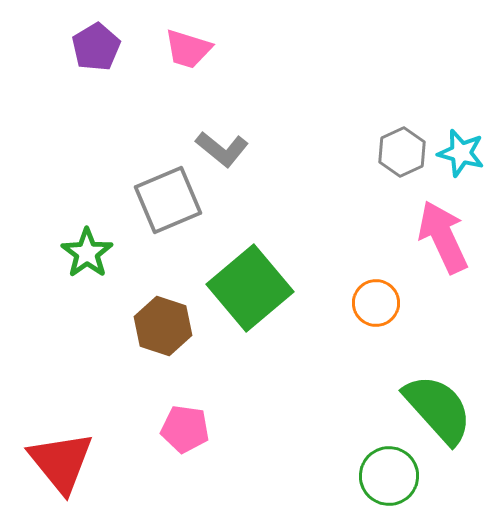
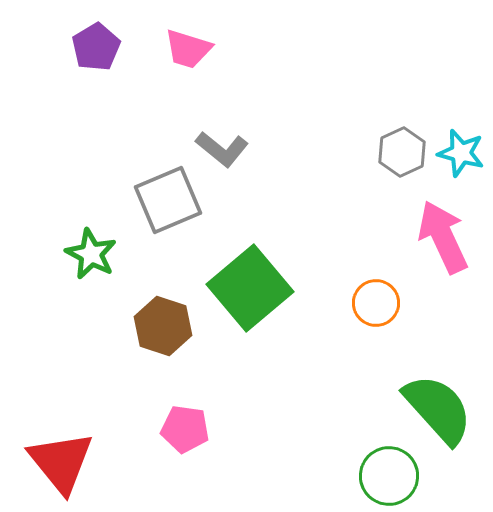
green star: moved 4 px right, 1 px down; rotated 9 degrees counterclockwise
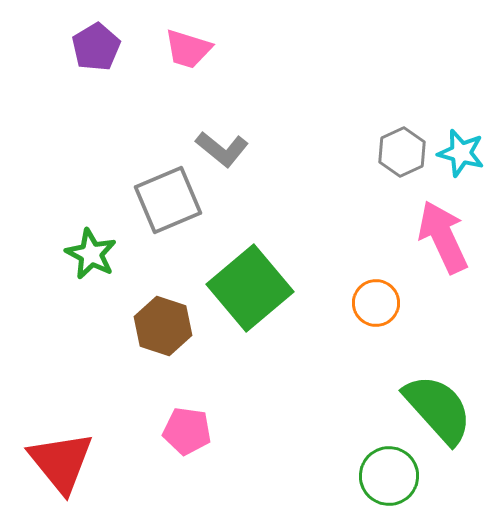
pink pentagon: moved 2 px right, 2 px down
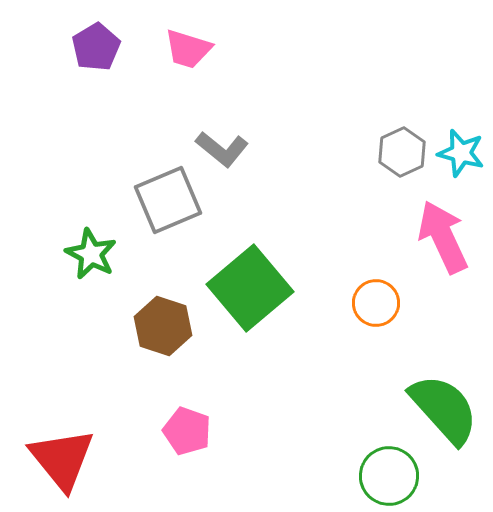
green semicircle: moved 6 px right
pink pentagon: rotated 12 degrees clockwise
red triangle: moved 1 px right, 3 px up
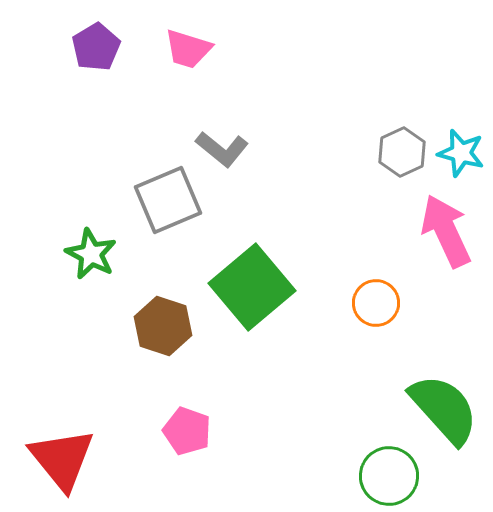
pink arrow: moved 3 px right, 6 px up
green square: moved 2 px right, 1 px up
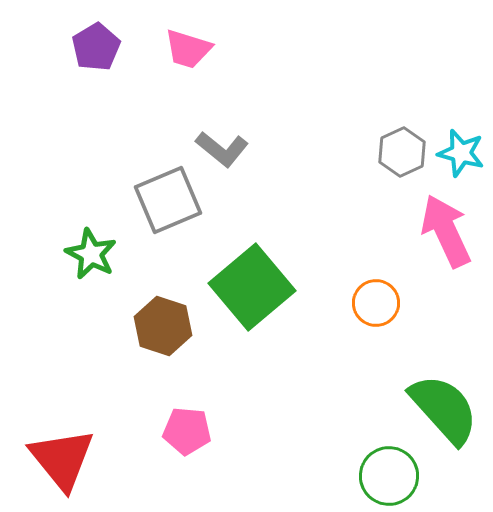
pink pentagon: rotated 15 degrees counterclockwise
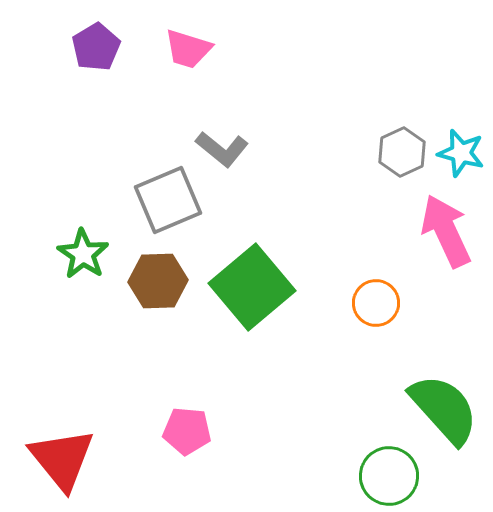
green star: moved 8 px left; rotated 6 degrees clockwise
brown hexagon: moved 5 px left, 45 px up; rotated 20 degrees counterclockwise
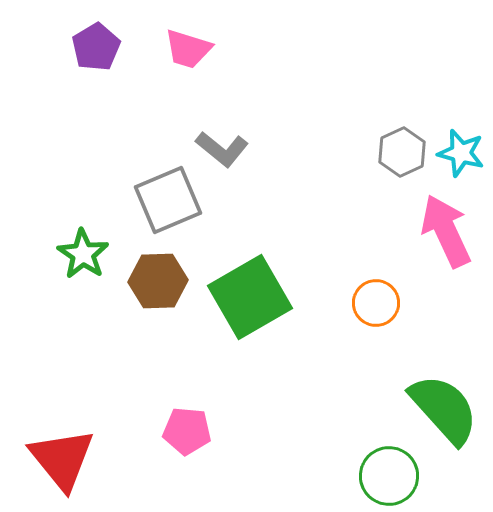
green square: moved 2 px left, 10 px down; rotated 10 degrees clockwise
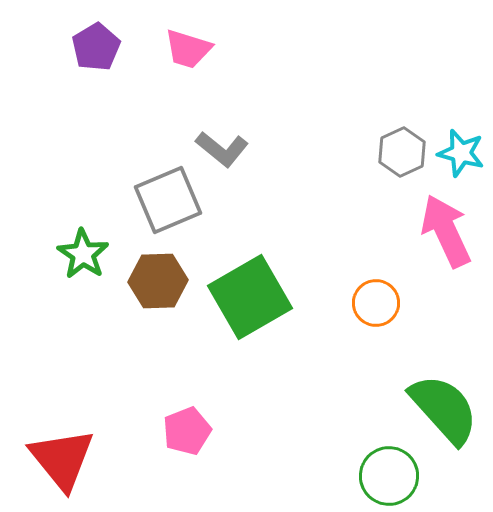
pink pentagon: rotated 27 degrees counterclockwise
